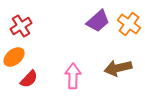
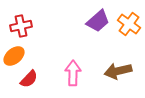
red cross: rotated 20 degrees clockwise
orange ellipse: moved 1 px up
brown arrow: moved 3 px down
pink arrow: moved 3 px up
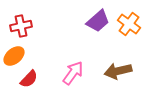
pink arrow: rotated 35 degrees clockwise
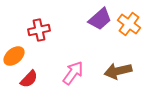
purple trapezoid: moved 2 px right, 2 px up
red cross: moved 18 px right, 4 px down
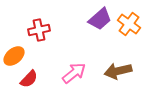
pink arrow: moved 1 px right; rotated 15 degrees clockwise
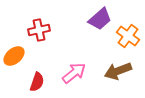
orange cross: moved 1 px left, 12 px down
brown arrow: rotated 8 degrees counterclockwise
red semicircle: moved 8 px right, 3 px down; rotated 24 degrees counterclockwise
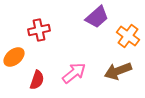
purple trapezoid: moved 3 px left, 2 px up
orange ellipse: moved 1 px down
red semicircle: moved 2 px up
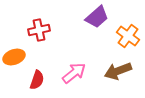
orange ellipse: rotated 20 degrees clockwise
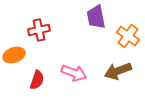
purple trapezoid: moved 1 px left; rotated 120 degrees clockwise
orange ellipse: moved 2 px up
pink arrow: rotated 60 degrees clockwise
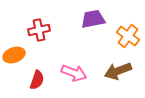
purple trapezoid: moved 3 px left, 2 px down; rotated 90 degrees clockwise
